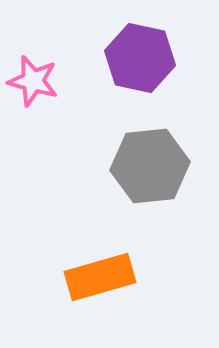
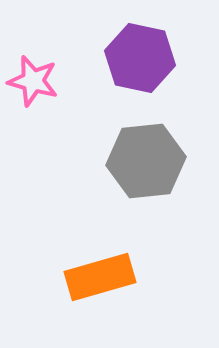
gray hexagon: moved 4 px left, 5 px up
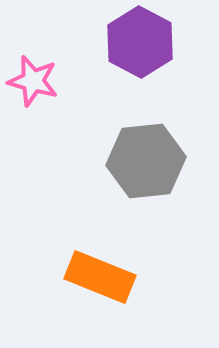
purple hexagon: moved 16 px up; rotated 16 degrees clockwise
orange rectangle: rotated 38 degrees clockwise
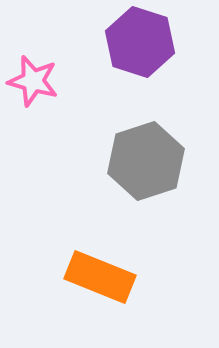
purple hexagon: rotated 10 degrees counterclockwise
gray hexagon: rotated 12 degrees counterclockwise
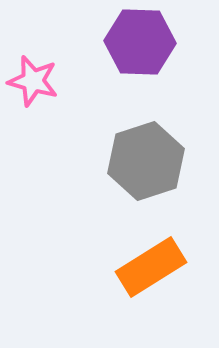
purple hexagon: rotated 16 degrees counterclockwise
orange rectangle: moved 51 px right, 10 px up; rotated 54 degrees counterclockwise
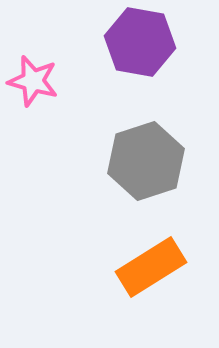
purple hexagon: rotated 8 degrees clockwise
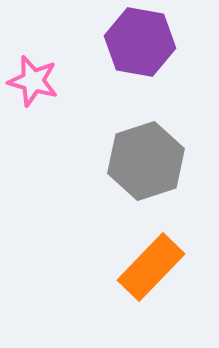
orange rectangle: rotated 14 degrees counterclockwise
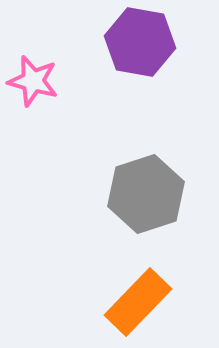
gray hexagon: moved 33 px down
orange rectangle: moved 13 px left, 35 px down
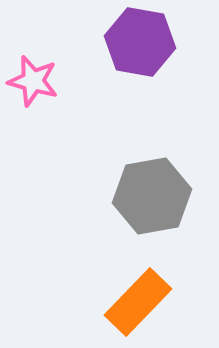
gray hexagon: moved 6 px right, 2 px down; rotated 8 degrees clockwise
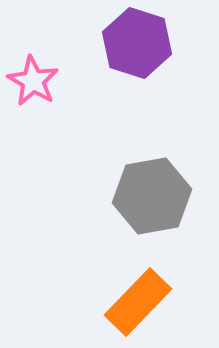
purple hexagon: moved 3 px left, 1 px down; rotated 8 degrees clockwise
pink star: rotated 15 degrees clockwise
